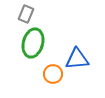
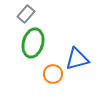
gray rectangle: rotated 18 degrees clockwise
blue triangle: rotated 10 degrees counterclockwise
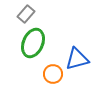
green ellipse: rotated 8 degrees clockwise
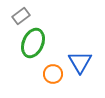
gray rectangle: moved 5 px left, 2 px down; rotated 12 degrees clockwise
blue triangle: moved 3 px right, 3 px down; rotated 45 degrees counterclockwise
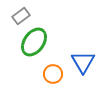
green ellipse: moved 1 px right, 1 px up; rotated 12 degrees clockwise
blue triangle: moved 3 px right
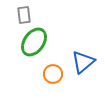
gray rectangle: moved 3 px right, 1 px up; rotated 60 degrees counterclockwise
blue triangle: rotated 20 degrees clockwise
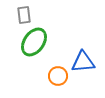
blue triangle: rotated 35 degrees clockwise
orange circle: moved 5 px right, 2 px down
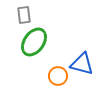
blue triangle: moved 1 px left, 2 px down; rotated 20 degrees clockwise
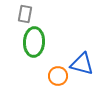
gray rectangle: moved 1 px right, 1 px up; rotated 18 degrees clockwise
green ellipse: rotated 32 degrees counterclockwise
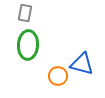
gray rectangle: moved 1 px up
green ellipse: moved 6 px left, 3 px down
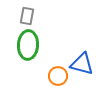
gray rectangle: moved 2 px right, 3 px down
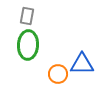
blue triangle: rotated 15 degrees counterclockwise
orange circle: moved 2 px up
